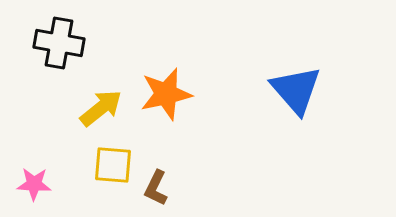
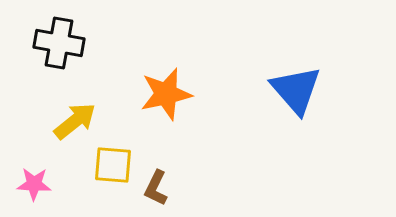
yellow arrow: moved 26 px left, 13 px down
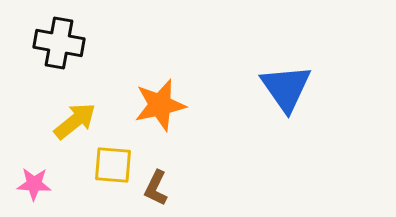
blue triangle: moved 10 px left, 2 px up; rotated 6 degrees clockwise
orange star: moved 6 px left, 11 px down
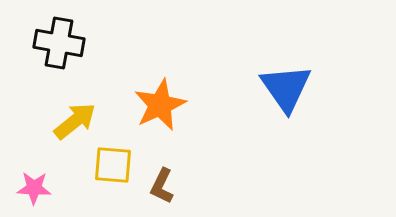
orange star: rotated 12 degrees counterclockwise
pink star: moved 4 px down
brown L-shape: moved 6 px right, 2 px up
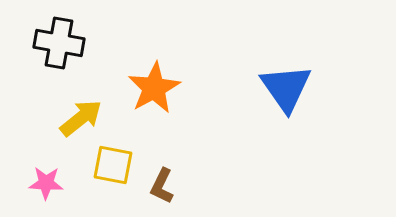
orange star: moved 6 px left, 17 px up; rotated 4 degrees counterclockwise
yellow arrow: moved 6 px right, 3 px up
yellow square: rotated 6 degrees clockwise
pink star: moved 12 px right, 5 px up
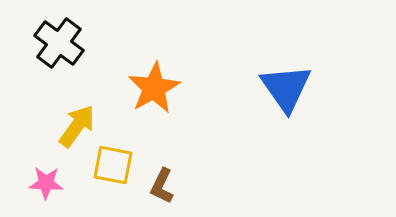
black cross: rotated 27 degrees clockwise
yellow arrow: moved 4 px left, 8 px down; rotated 15 degrees counterclockwise
